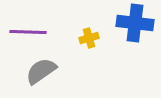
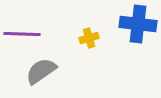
blue cross: moved 3 px right, 1 px down
purple line: moved 6 px left, 2 px down
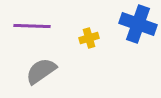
blue cross: rotated 12 degrees clockwise
purple line: moved 10 px right, 8 px up
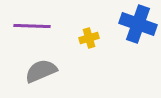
gray semicircle: rotated 12 degrees clockwise
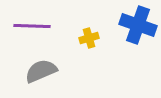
blue cross: moved 1 px down
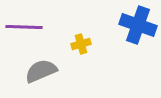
purple line: moved 8 px left, 1 px down
yellow cross: moved 8 px left, 6 px down
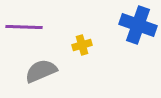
yellow cross: moved 1 px right, 1 px down
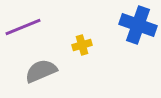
purple line: moved 1 px left; rotated 24 degrees counterclockwise
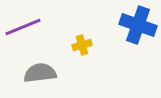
gray semicircle: moved 1 px left, 2 px down; rotated 16 degrees clockwise
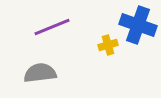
purple line: moved 29 px right
yellow cross: moved 26 px right
